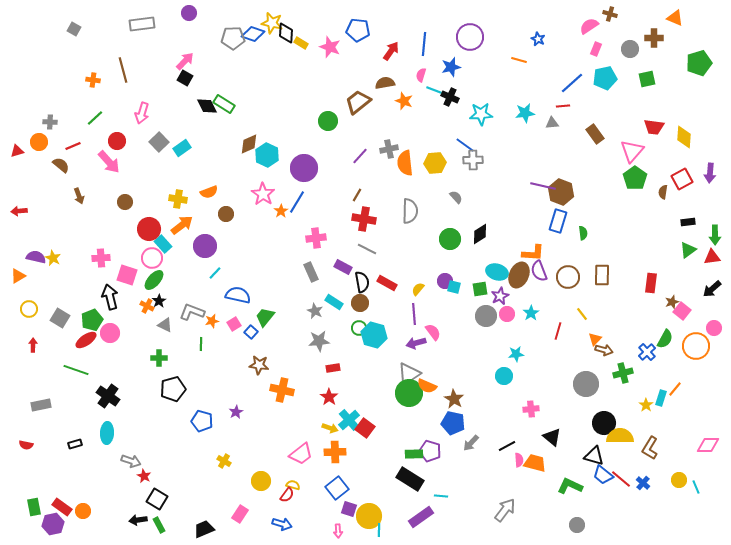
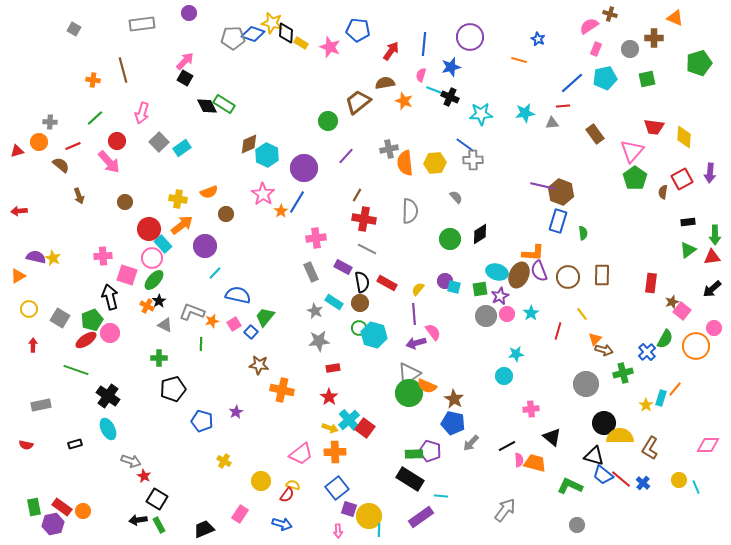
purple line at (360, 156): moved 14 px left
pink cross at (101, 258): moved 2 px right, 2 px up
cyan ellipse at (107, 433): moved 1 px right, 4 px up; rotated 30 degrees counterclockwise
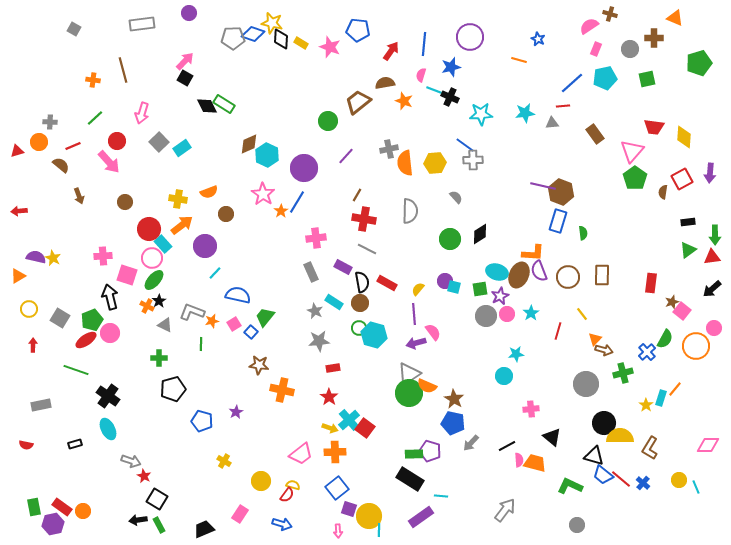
black diamond at (286, 33): moved 5 px left, 6 px down
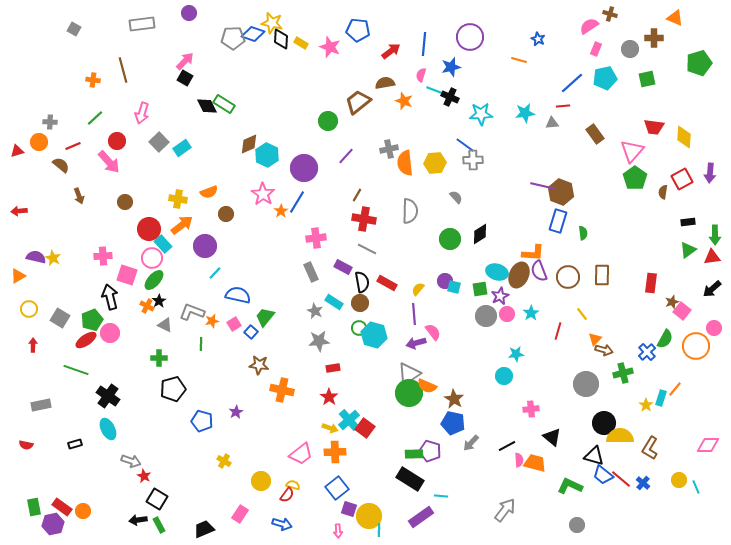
red arrow at (391, 51): rotated 18 degrees clockwise
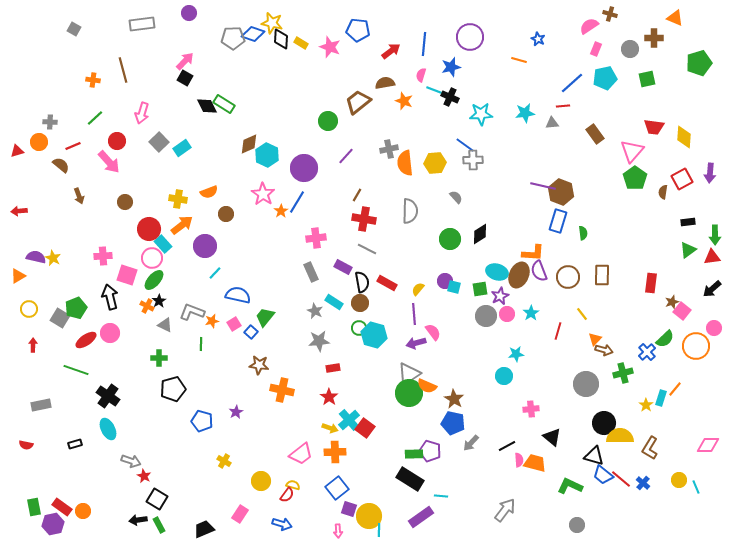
green pentagon at (92, 320): moved 16 px left, 12 px up
green semicircle at (665, 339): rotated 18 degrees clockwise
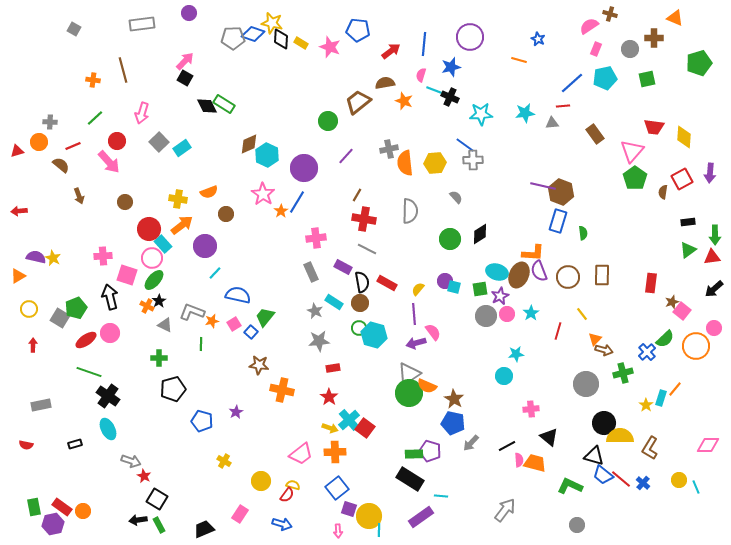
black arrow at (712, 289): moved 2 px right
green line at (76, 370): moved 13 px right, 2 px down
black triangle at (552, 437): moved 3 px left
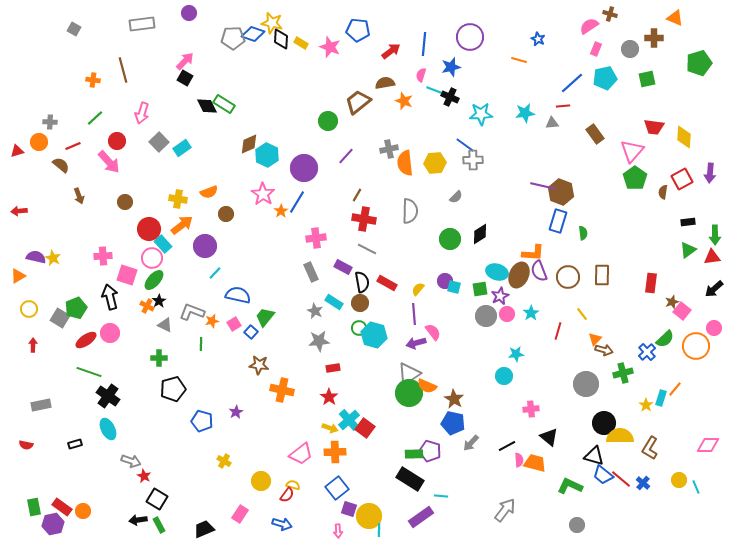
gray semicircle at (456, 197): rotated 88 degrees clockwise
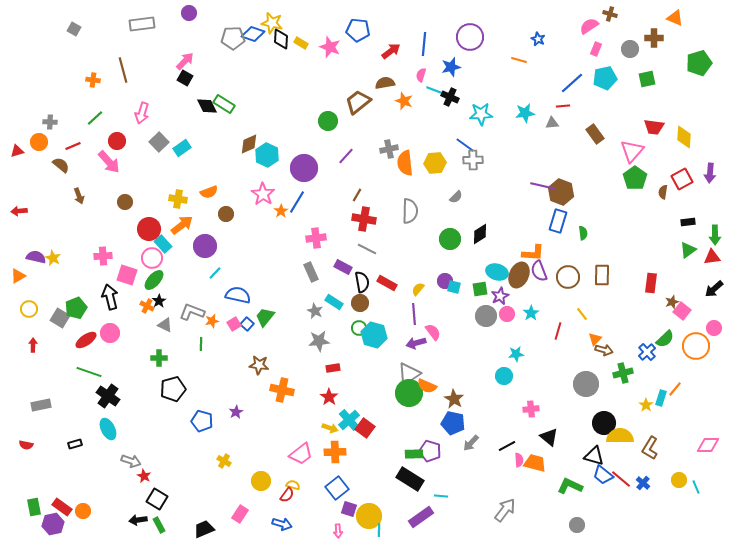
blue square at (251, 332): moved 4 px left, 8 px up
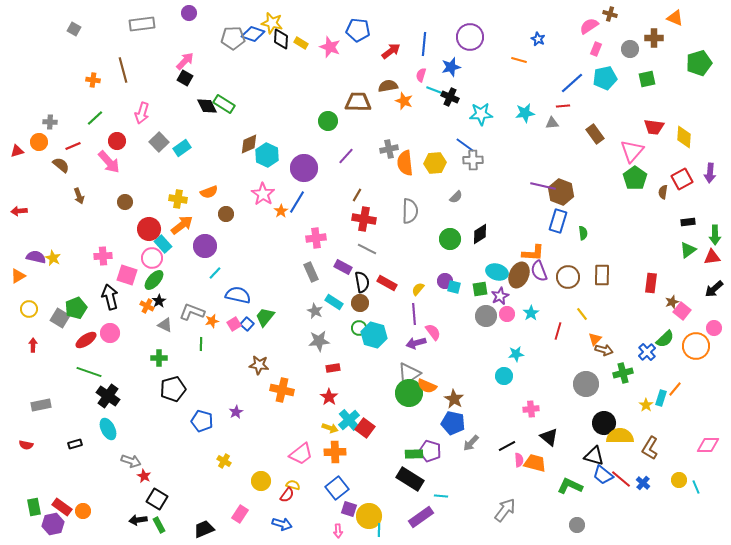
brown semicircle at (385, 83): moved 3 px right, 3 px down
brown trapezoid at (358, 102): rotated 40 degrees clockwise
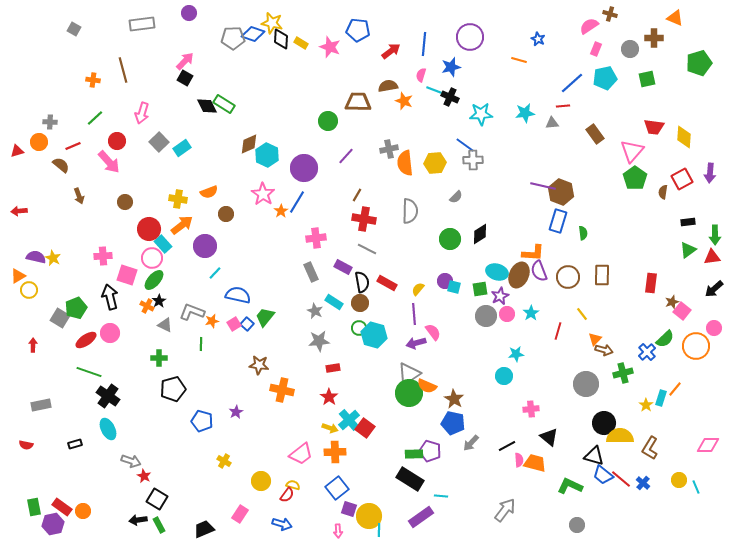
yellow circle at (29, 309): moved 19 px up
